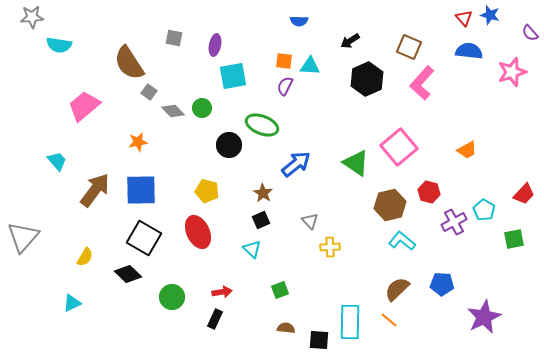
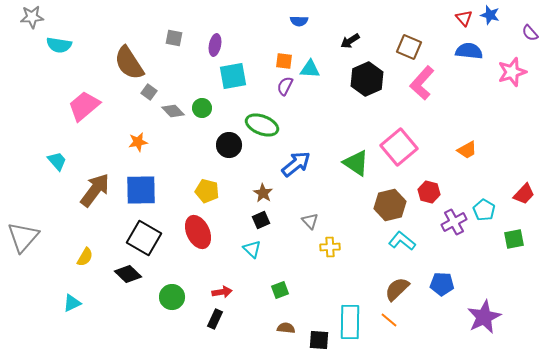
cyan triangle at (310, 66): moved 3 px down
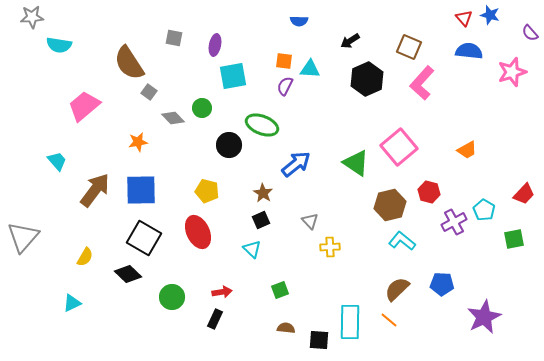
gray diamond at (173, 111): moved 7 px down
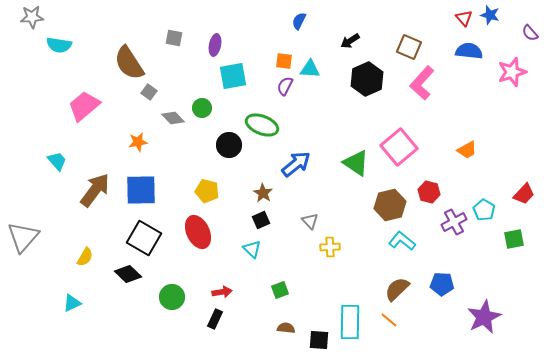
blue semicircle at (299, 21): rotated 114 degrees clockwise
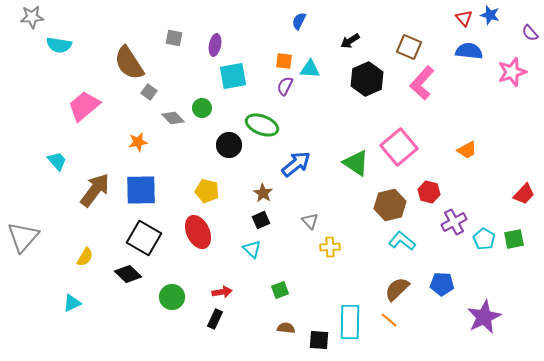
cyan pentagon at (484, 210): moved 29 px down
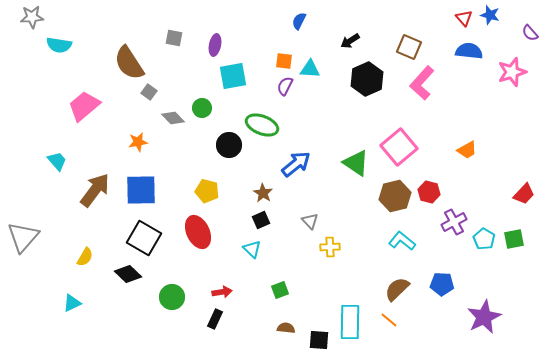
brown hexagon at (390, 205): moved 5 px right, 9 px up
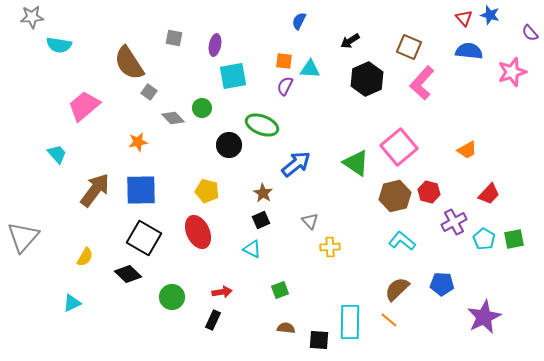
cyan trapezoid at (57, 161): moved 7 px up
red trapezoid at (524, 194): moved 35 px left
cyan triangle at (252, 249): rotated 18 degrees counterclockwise
black rectangle at (215, 319): moved 2 px left, 1 px down
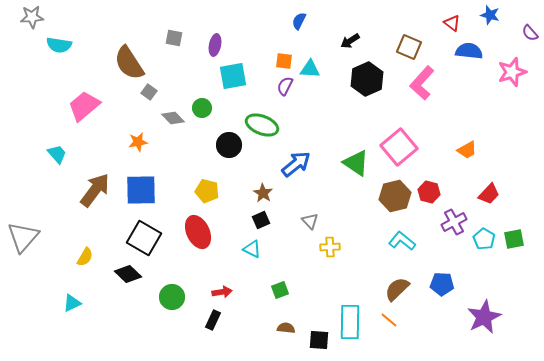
red triangle at (464, 18): moved 12 px left, 5 px down; rotated 12 degrees counterclockwise
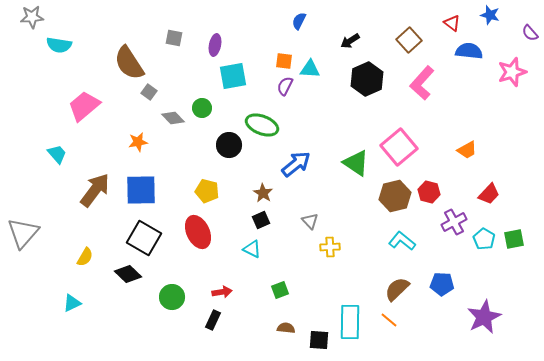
brown square at (409, 47): moved 7 px up; rotated 25 degrees clockwise
gray triangle at (23, 237): moved 4 px up
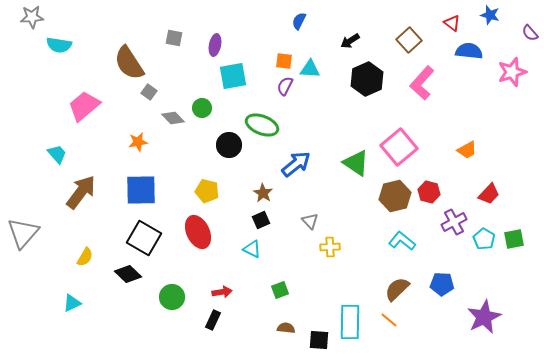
brown arrow at (95, 190): moved 14 px left, 2 px down
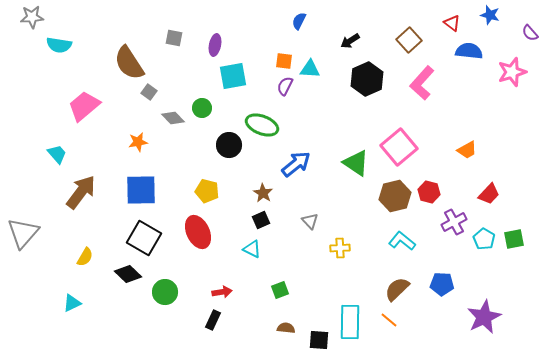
yellow cross at (330, 247): moved 10 px right, 1 px down
green circle at (172, 297): moved 7 px left, 5 px up
